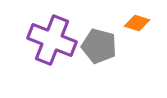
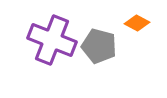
orange diamond: rotated 10 degrees clockwise
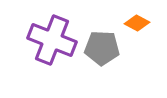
gray pentagon: moved 3 px right, 2 px down; rotated 12 degrees counterclockwise
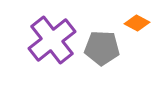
purple cross: rotated 30 degrees clockwise
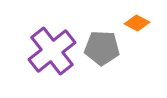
purple cross: moved 11 px down
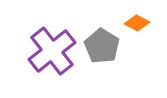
gray pentagon: moved 2 px up; rotated 28 degrees clockwise
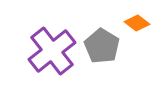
orange diamond: rotated 10 degrees clockwise
